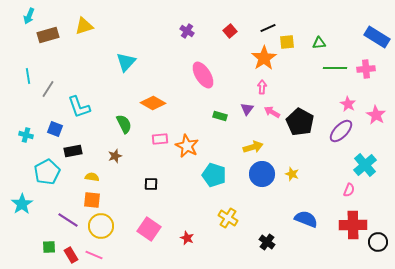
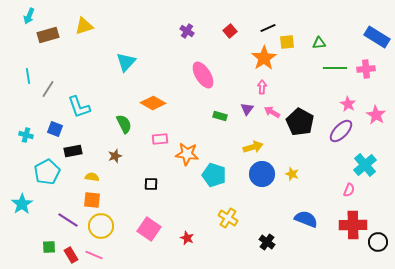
orange star at (187, 146): moved 8 px down; rotated 20 degrees counterclockwise
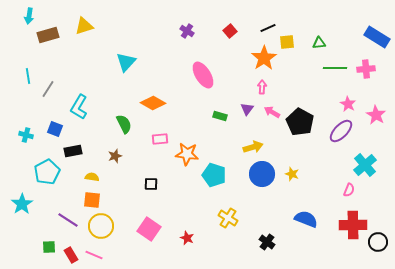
cyan arrow at (29, 16): rotated 14 degrees counterclockwise
cyan L-shape at (79, 107): rotated 50 degrees clockwise
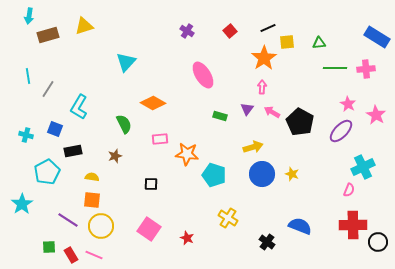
cyan cross at (365, 165): moved 2 px left, 2 px down; rotated 15 degrees clockwise
blue semicircle at (306, 219): moved 6 px left, 7 px down
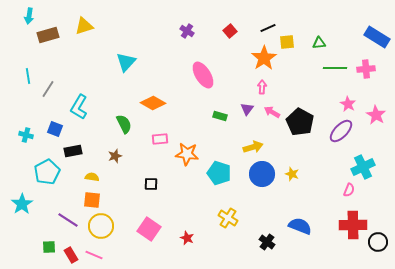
cyan pentagon at (214, 175): moved 5 px right, 2 px up
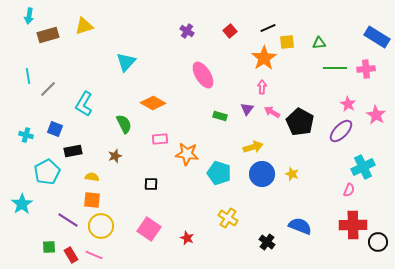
gray line at (48, 89): rotated 12 degrees clockwise
cyan L-shape at (79, 107): moved 5 px right, 3 px up
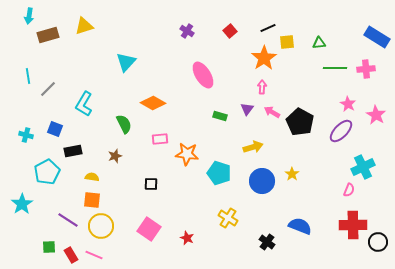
blue circle at (262, 174): moved 7 px down
yellow star at (292, 174): rotated 16 degrees clockwise
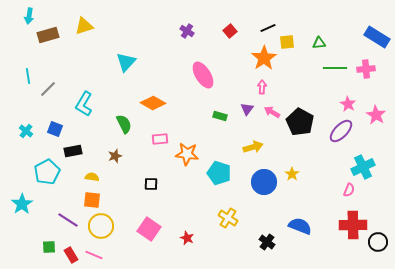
cyan cross at (26, 135): moved 4 px up; rotated 24 degrees clockwise
blue circle at (262, 181): moved 2 px right, 1 px down
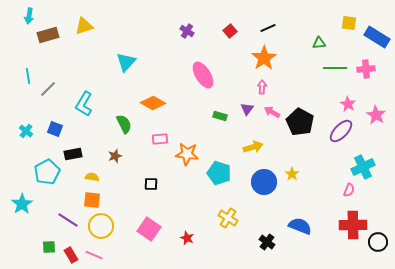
yellow square at (287, 42): moved 62 px right, 19 px up; rotated 14 degrees clockwise
black rectangle at (73, 151): moved 3 px down
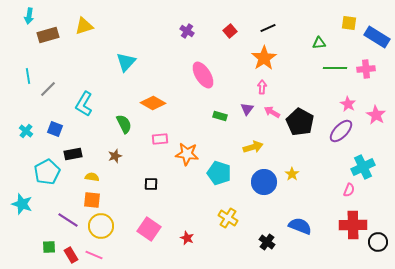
cyan star at (22, 204): rotated 20 degrees counterclockwise
